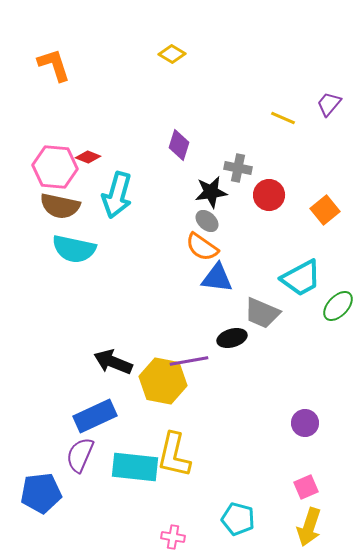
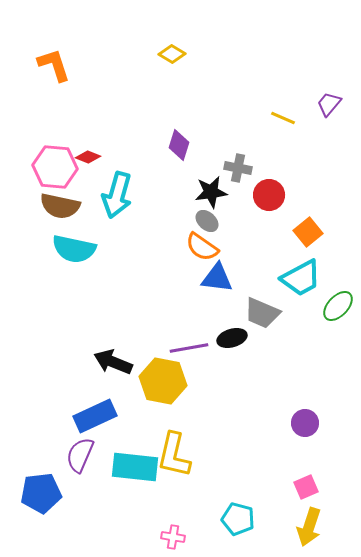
orange square: moved 17 px left, 22 px down
purple line: moved 13 px up
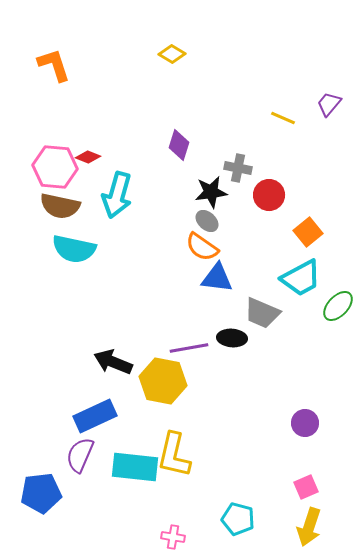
black ellipse: rotated 20 degrees clockwise
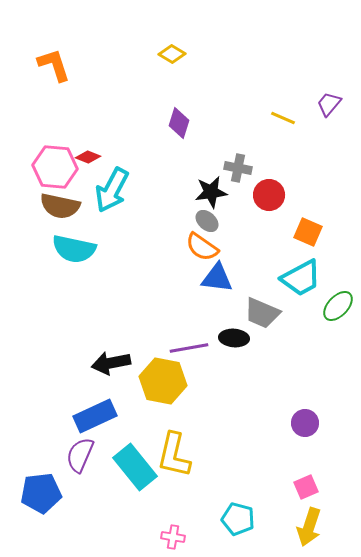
purple diamond: moved 22 px up
cyan arrow: moved 5 px left, 5 px up; rotated 12 degrees clockwise
orange square: rotated 28 degrees counterclockwise
black ellipse: moved 2 px right
black arrow: moved 2 px left, 1 px down; rotated 33 degrees counterclockwise
cyan rectangle: rotated 45 degrees clockwise
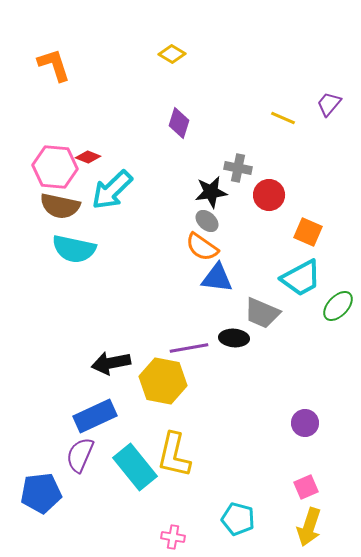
cyan arrow: rotated 18 degrees clockwise
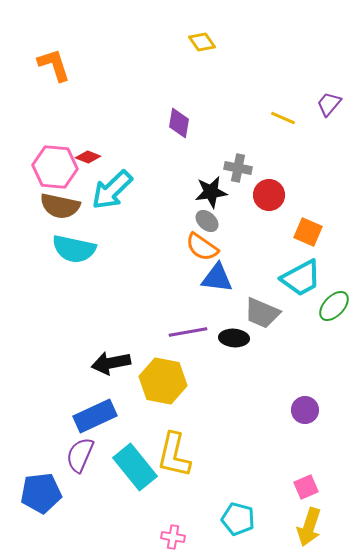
yellow diamond: moved 30 px right, 12 px up; rotated 24 degrees clockwise
purple diamond: rotated 8 degrees counterclockwise
green ellipse: moved 4 px left
purple line: moved 1 px left, 16 px up
purple circle: moved 13 px up
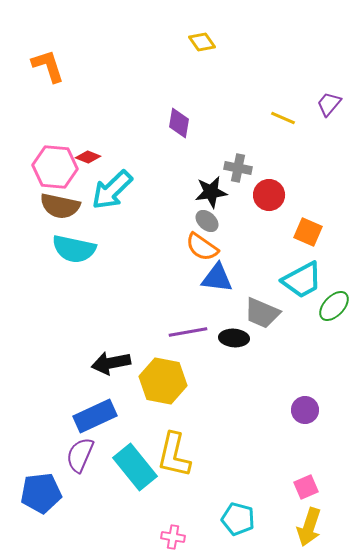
orange L-shape: moved 6 px left, 1 px down
cyan trapezoid: moved 1 px right, 2 px down
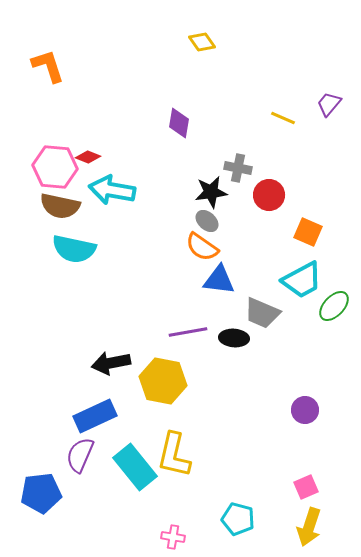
cyan arrow: rotated 54 degrees clockwise
blue triangle: moved 2 px right, 2 px down
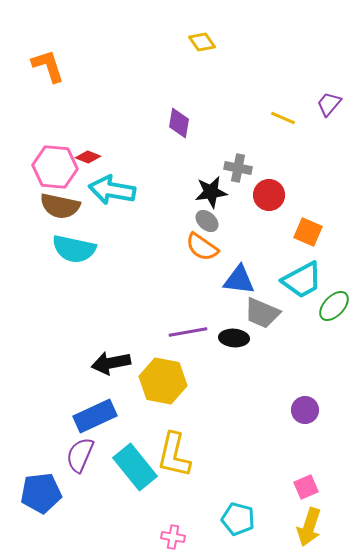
blue triangle: moved 20 px right
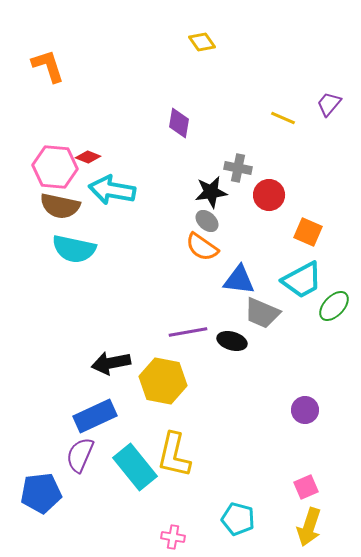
black ellipse: moved 2 px left, 3 px down; rotated 12 degrees clockwise
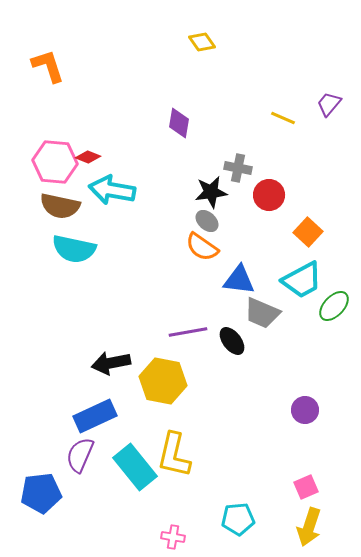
pink hexagon: moved 5 px up
orange square: rotated 20 degrees clockwise
black ellipse: rotated 36 degrees clockwise
cyan pentagon: rotated 20 degrees counterclockwise
